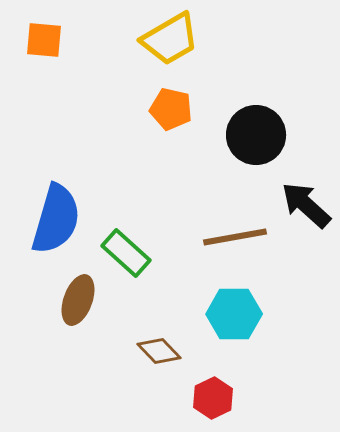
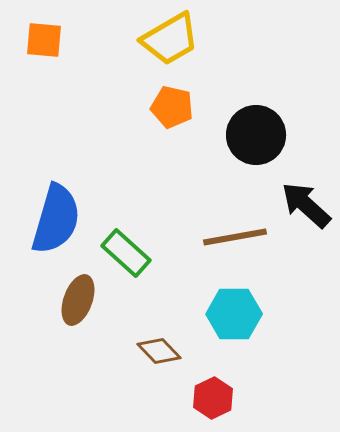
orange pentagon: moved 1 px right, 2 px up
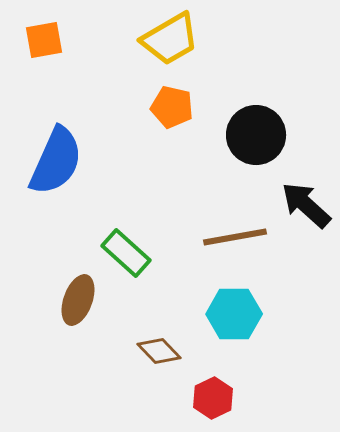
orange square: rotated 15 degrees counterclockwise
blue semicircle: moved 58 px up; rotated 8 degrees clockwise
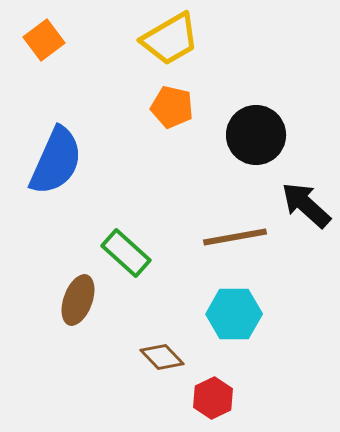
orange square: rotated 27 degrees counterclockwise
brown diamond: moved 3 px right, 6 px down
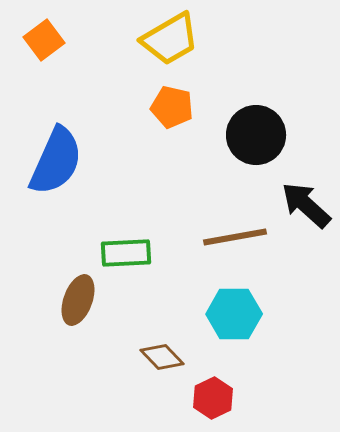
green rectangle: rotated 45 degrees counterclockwise
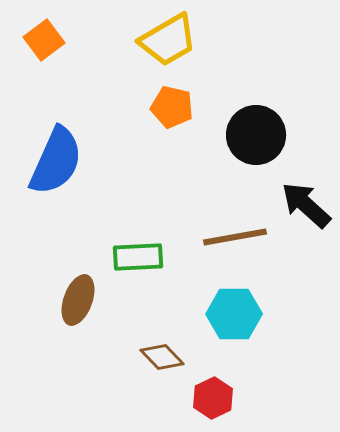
yellow trapezoid: moved 2 px left, 1 px down
green rectangle: moved 12 px right, 4 px down
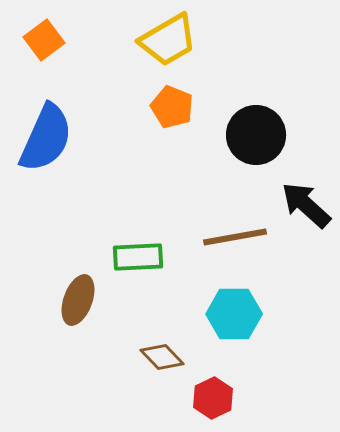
orange pentagon: rotated 9 degrees clockwise
blue semicircle: moved 10 px left, 23 px up
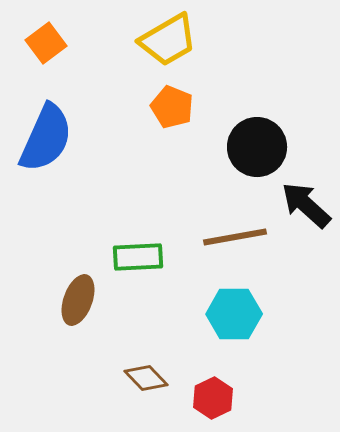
orange square: moved 2 px right, 3 px down
black circle: moved 1 px right, 12 px down
brown diamond: moved 16 px left, 21 px down
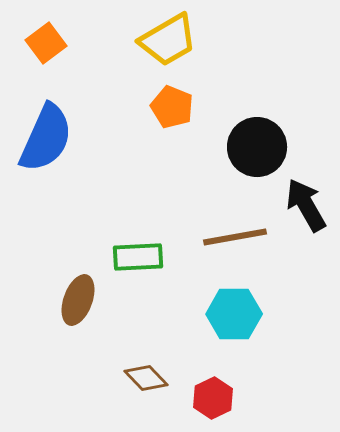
black arrow: rotated 18 degrees clockwise
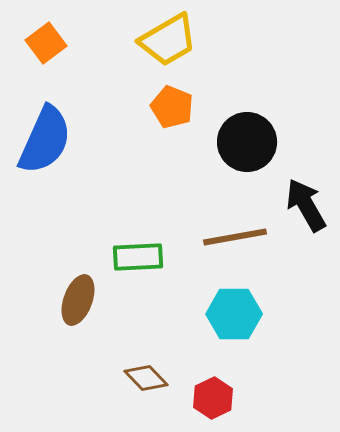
blue semicircle: moved 1 px left, 2 px down
black circle: moved 10 px left, 5 px up
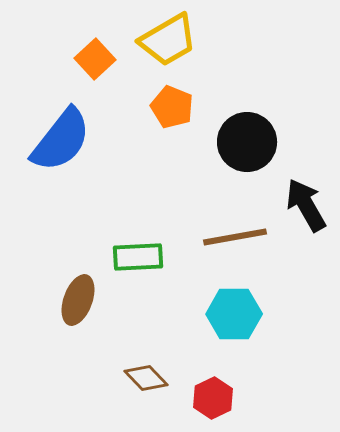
orange square: moved 49 px right, 16 px down; rotated 6 degrees counterclockwise
blue semicircle: moved 16 px right; rotated 14 degrees clockwise
